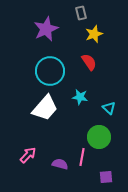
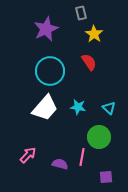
yellow star: rotated 18 degrees counterclockwise
cyan star: moved 2 px left, 10 px down
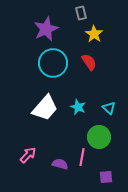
cyan circle: moved 3 px right, 8 px up
cyan star: rotated 14 degrees clockwise
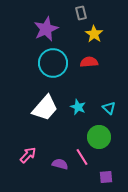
red semicircle: rotated 60 degrees counterclockwise
pink line: rotated 42 degrees counterclockwise
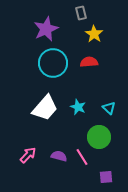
purple semicircle: moved 1 px left, 8 px up
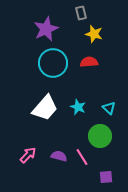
yellow star: rotated 18 degrees counterclockwise
green circle: moved 1 px right, 1 px up
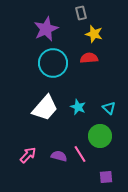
red semicircle: moved 4 px up
pink line: moved 2 px left, 3 px up
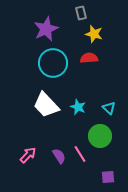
white trapezoid: moved 1 px right, 3 px up; rotated 96 degrees clockwise
purple semicircle: rotated 42 degrees clockwise
purple square: moved 2 px right
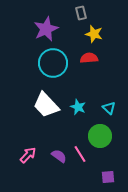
purple semicircle: rotated 21 degrees counterclockwise
